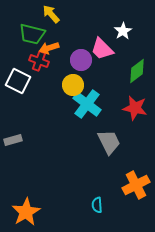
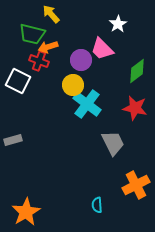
white star: moved 5 px left, 7 px up
orange arrow: moved 1 px left, 1 px up
gray trapezoid: moved 4 px right, 1 px down
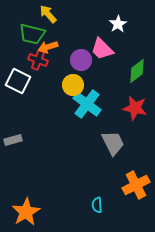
yellow arrow: moved 3 px left
red cross: moved 1 px left, 1 px up
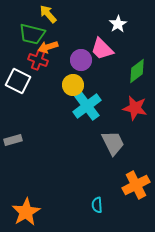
cyan cross: moved 2 px down; rotated 16 degrees clockwise
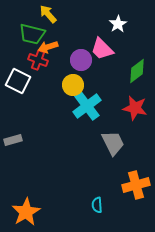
orange cross: rotated 12 degrees clockwise
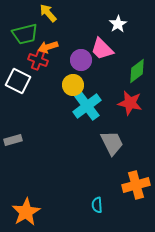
yellow arrow: moved 1 px up
green trapezoid: moved 7 px left; rotated 28 degrees counterclockwise
red star: moved 5 px left, 5 px up
gray trapezoid: moved 1 px left
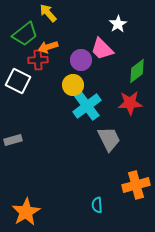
green trapezoid: rotated 24 degrees counterclockwise
red cross: rotated 24 degrees counterclockwise
red star: rotated 15 degrees counterclockwise
gray trapezoid: moved 3 px left, 4 px up
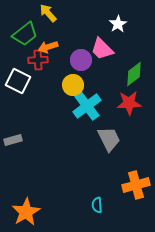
green diamond: moved 3 px left, 3 px down
red star: moved 1 px left
